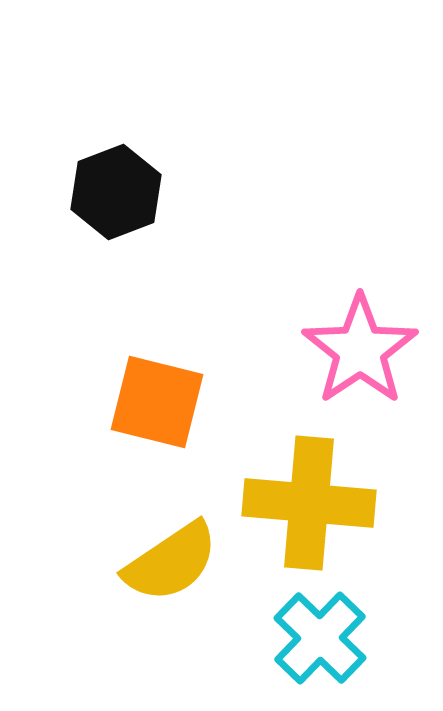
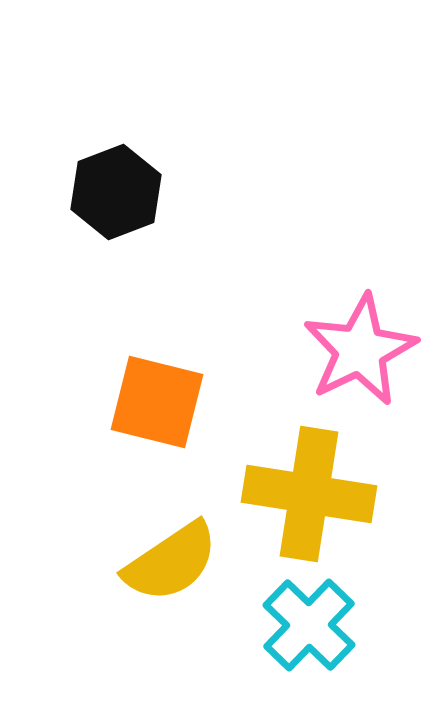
pink star: rotated 8 degrees clockwise
yellow cross: moved 9 px up; rotated 4 degrees clockwise
cyan cross: moved 11 px left, 13 px up
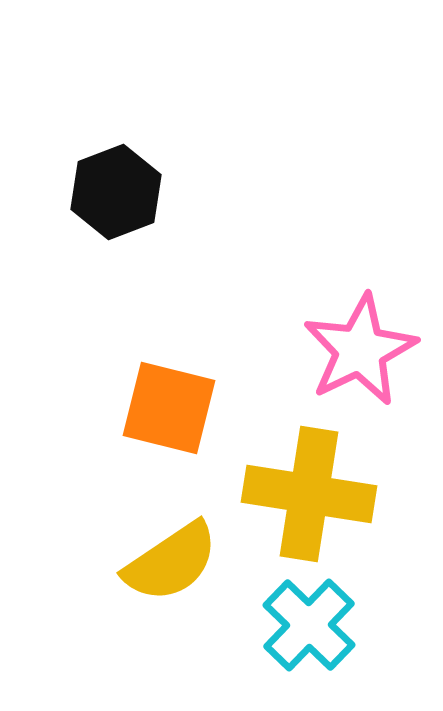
orange square: moved 12 px right, 6 px down
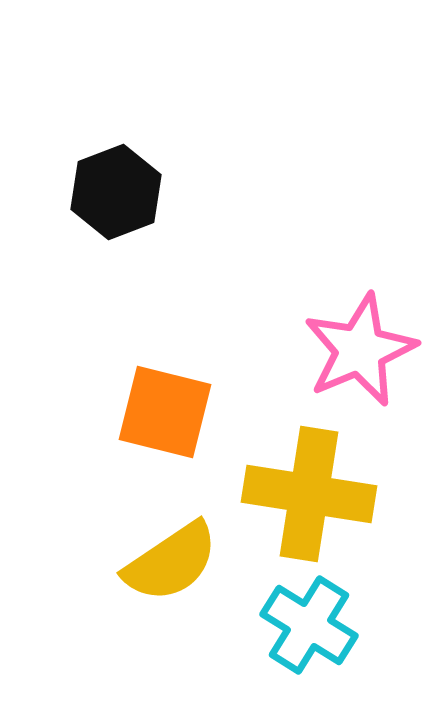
pink star: rotated 3 degrees clockwise
orange square: moved 4 px left, 4 px down
cyan cross: rotated 12 degrees counterclockwise
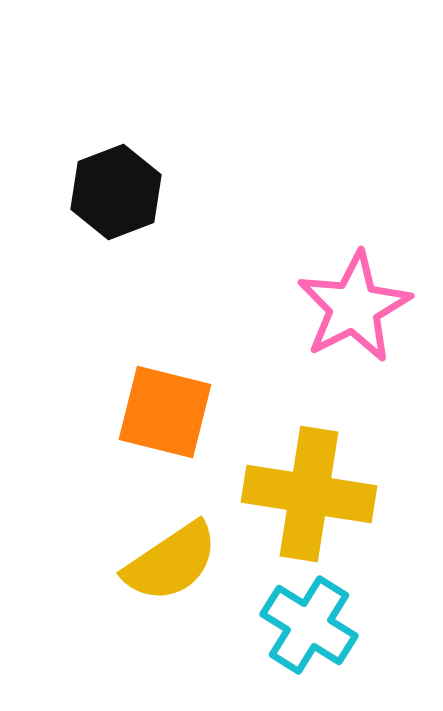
pink star: moved 6 px left, 43 px up; rotated 4 degrees counterclockwise
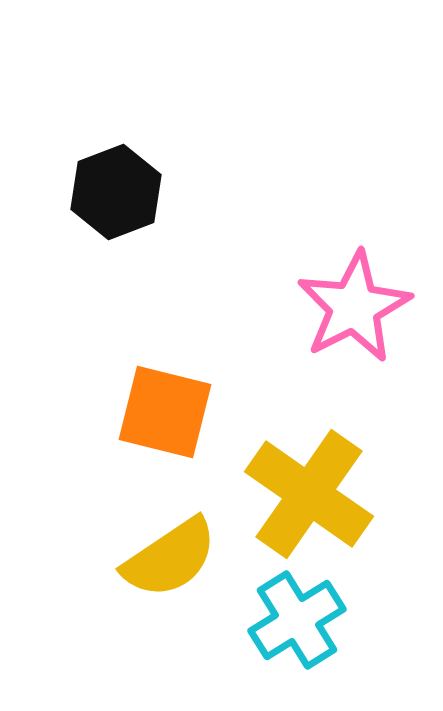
yellow cross: rotated 26 degrees clockwise
yellow semicircle: moved 1 px left, 4 px up
cyan cross: moved 12 px left, 5 px up; rotated 26 degrees clockwise
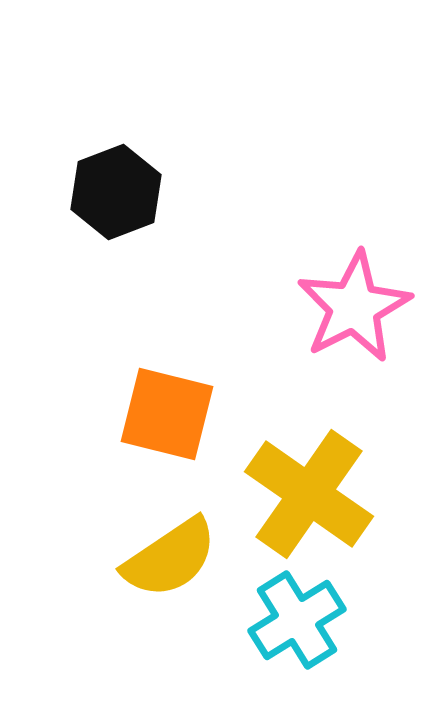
orange square: moved 2 px right, 2 px down
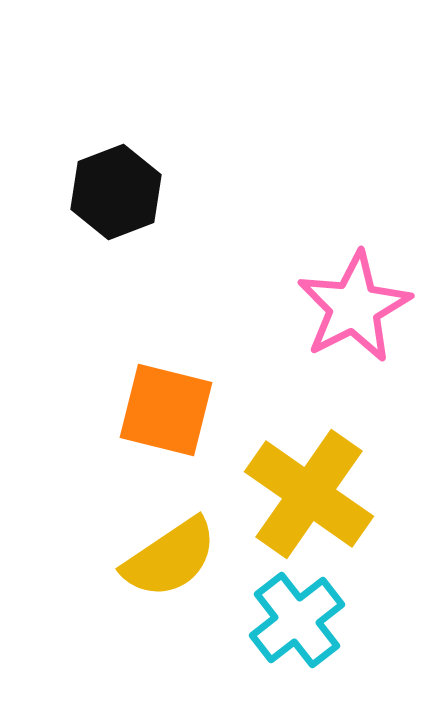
orange square: moved 1 px left, 4 px up
cyan cross: rotated 6 degrees counterclockwise
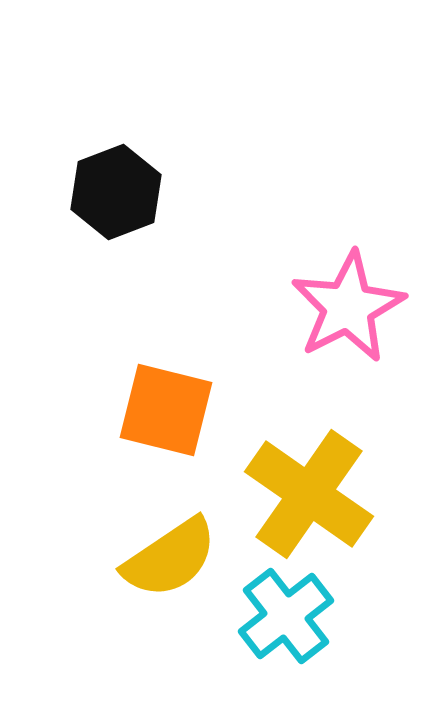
pink star: moved 6 px left
cyan cross: moved 11 px left, 4 px up
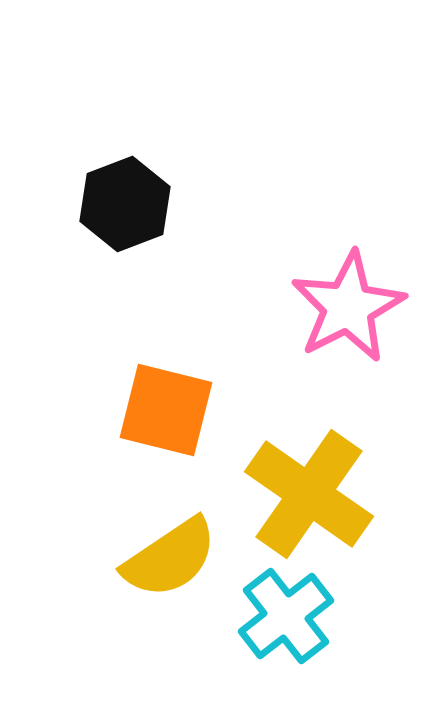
black hexagon: moved 9 px right, 12 px down
